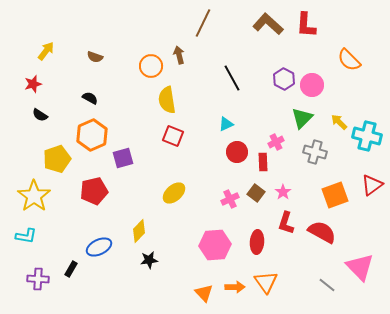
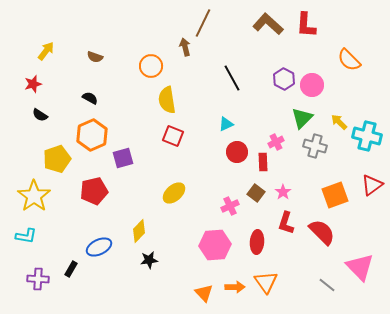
brown arrow at (179, 55): moved 6 px right, 8 px up
gray cross at (315, 152): moved 6 px up
pink cross at (230, 199): moved 7 px down
red semicircle at (322, 232): rotated 16 degrees clockwise
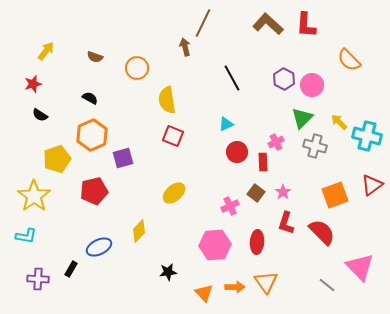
orange circle at (151, 66): moved 14 px left, 2 px down
black star at (149, 260): moved 19 px right, 12 px down
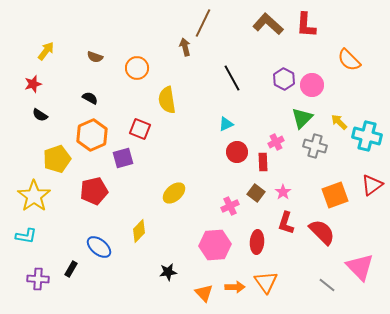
red square at (173, 136): moved 33 px left, 7 px up
blue ellipse at (99, 247): rotated 65 degrees clockwise
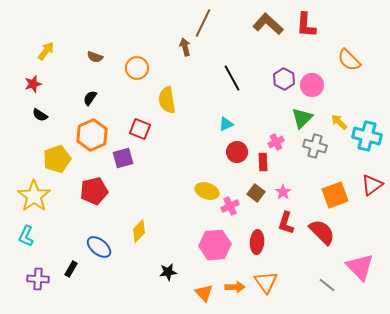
black semicircle at (90, 98): rotated 84 degrees counterclockwise
yellow ellipse at (174, 193): moved 33 px right, 2 px up; rotated 60 degrees clockwise
cyan L-shape at (26, 236): rotated 105 degrees clockwise
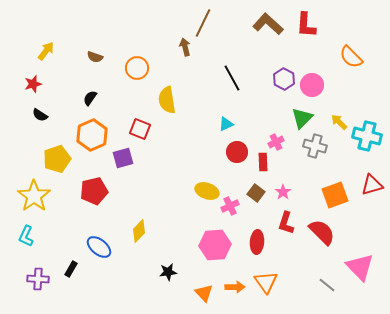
orange semicircle at (349, 60): moved 2 px right, 3 px up
red triangle at (372, 185): rotated 20 degrees clockwise
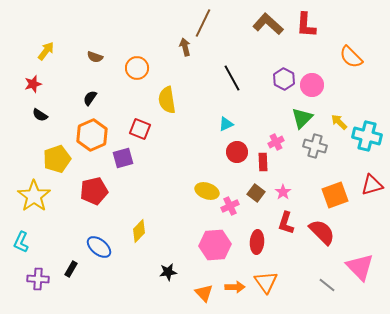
cyan L-shape at (26, 236): moved 5 px left, 6 px down
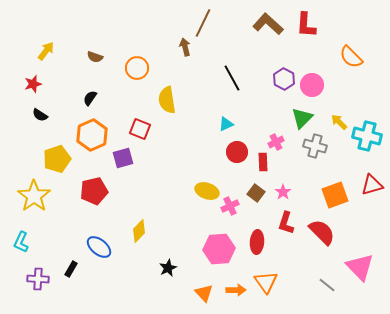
pink hexagon at (215, 245): moved 4 px right, 4 px down
black star at (168, 272): moved 4 px up; rotated 18 degrees counterclockwise
orange arrow at (235, 287): moved 1 px right, 3 px down
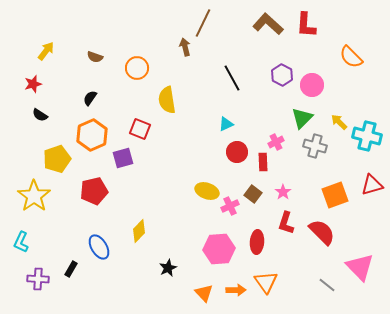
purple hexagon at (284, 79): moved 2 px left, 4 px up
brown square at (256, 193): moved 3 px left, 1 px down
blue ellipse at (99, 247): rotated 20 degrees clockwise
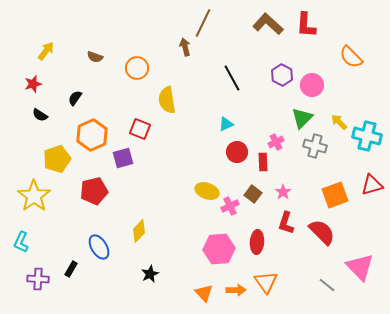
black semicircle at (90, 98): moved 15 px left
black star at (168, 268): moved 18 px left, 6 px down
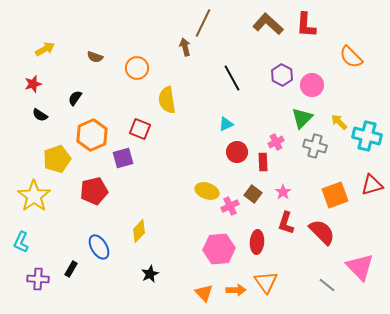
yellow arrow at (46, 51): moved 1 px left, 2 px up; rotated 24 degrees clockwise
